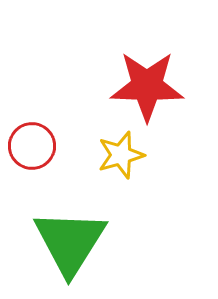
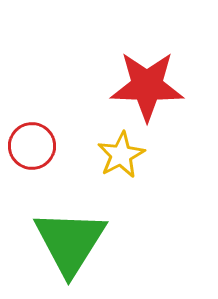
yellow star: rotated 12 degrees counterclockwise
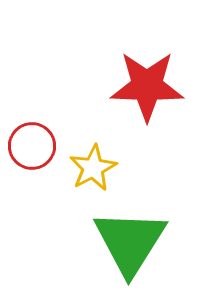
yellow star: moved 28 px left, 13 px down
green triangle: moved 60 px right
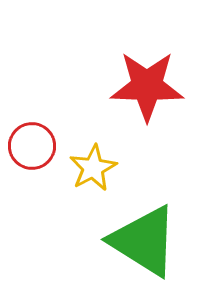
green triangle: moved 14 px right, 1 px up; rotated 30 degrees counterclockwise
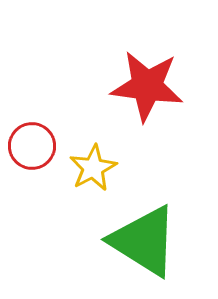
red star: rotated 6 degrees clockwise
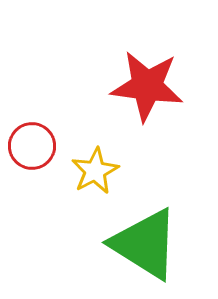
yellow star: moved 2 px right, 3 px down
green triangle: moved 1 px right, 3 px down
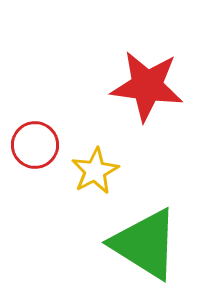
red circle: moved 3 px right, 1 px up
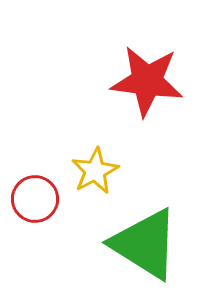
red star: moved 5 px up
red circle: moved 54 px down
